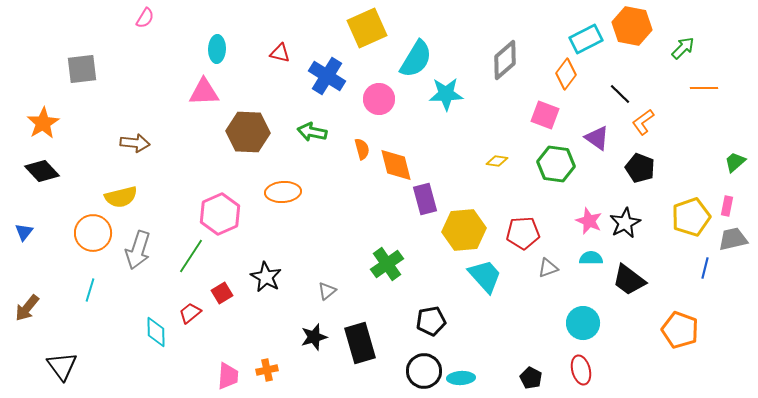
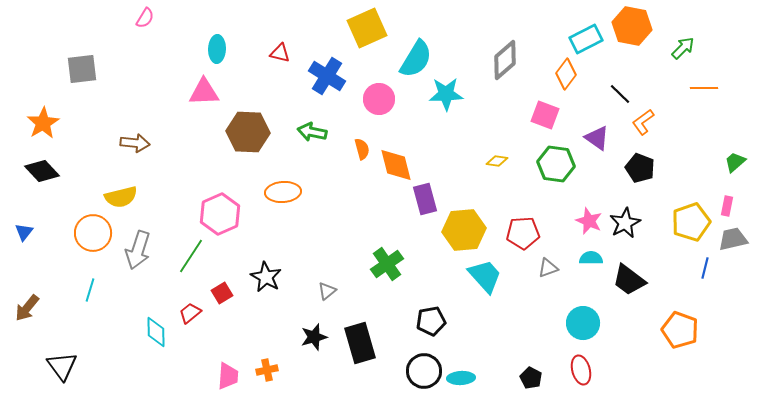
yellow pentagon at (691, 217): moved 5 px down
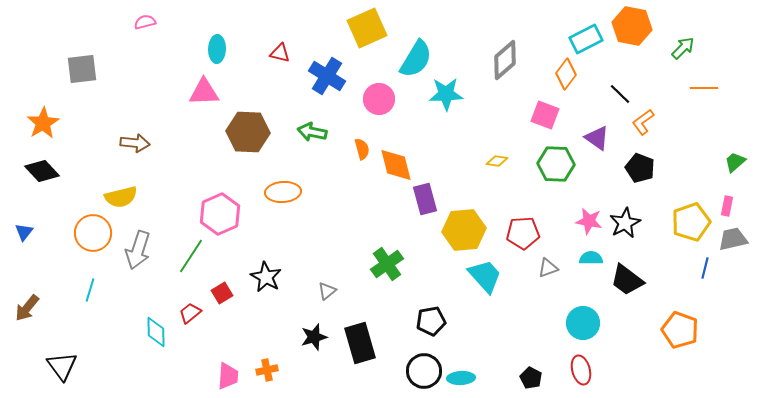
pink semicircle at (145, 18): moved 4 px down; rotated 135 degrees counterclockwise
green hexagon at (556, 164): rotated 6 degrees counterclockwise
pink star at (589, 221): rotated 12 degrees counterclockwise
black trapezoid at (629, 280): moved 2 px left
